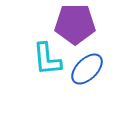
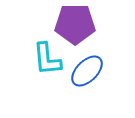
blue ellipse: moved 2 px down
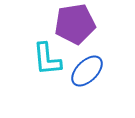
purple pentagon: rotated 9 degrees counterclockwise
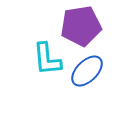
purple pentagon: moved 6 px right, 2 px down
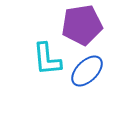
purple pentagon: moved 1 px right, 1 px up
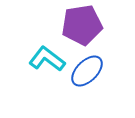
cyan L-shape: rotated 132 degrees clockwise
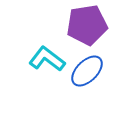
purple pentagon: moved 5 px right
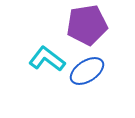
blue ellipse: rotated 12 degrees clockwise
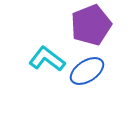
purple pentagon: moved 4 px right; rotated 12 degrees counterclockwise
